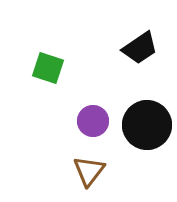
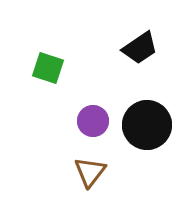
brown triangle: moved 1 px right, 1 px down
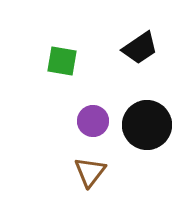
green square: moved 14 px right, 7 px up; rotated 8 degrees counterclockwise
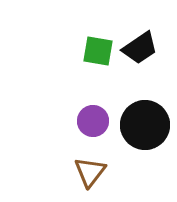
green square: moved 36 px right, 10 px up
black circle: moved 2 px left
